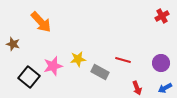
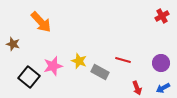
yellow star: moved 1 px right, 2 px down; rotated 28 degrees clockwise
blue arrow: moved 2 px left
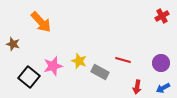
red arrow: moved 1 px up; rotated 32 degrees clockwise
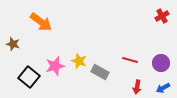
orange arrow: rotated 10 degrees counterclockwise
red line: moved 7 px right
pink star: moved 2 px right
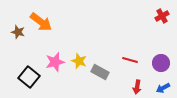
brown star: moved 5 px right, 12 px up
pink star: moved 4 px up
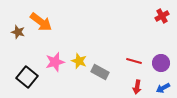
red line: moved 4 px right, 1 px down
black square: moved 2 px left
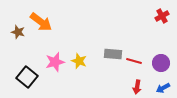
gray rectangle: moved 13 px right, 18 px up; rotated 24 degrees counterclockwise
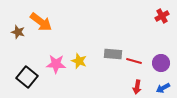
pink star: moved 1 px right, 2 px down; rotated 18 degrees clockwise
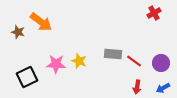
red cross: moved 8 px left, 3 px up
red line: rotated 21 degrees clockwise
black square: rotated 25 degrees clockwise
